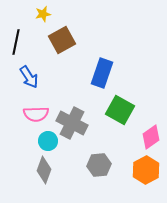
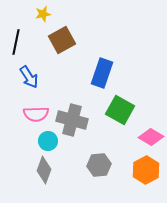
gray cross: moved 3 px up; rotated 12 degrees counterclockwise
pink diamond: rotated 65 degrees clockwise
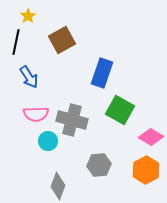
yellow star: moved 15 px left, 2 px down; rotated 21 degrees counterclockwise
gray diamond: moved 14 px right, 16 px down
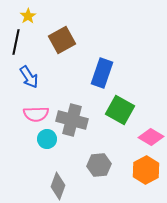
cyan circle: moved 1 px left, 2 px up
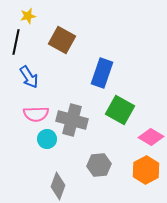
yellow star: rotated 21 degrees clockwise
brown square: rotated 32 degrees counterclockwise
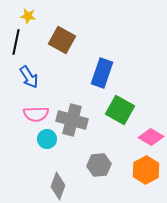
yellow star: rotated 21 degrees clockwise
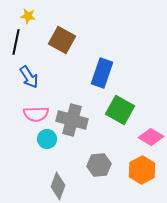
orange hexagon: moved 4 px left
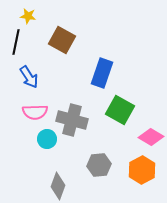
pink semicircle: moved 1 px left, 2 px up
